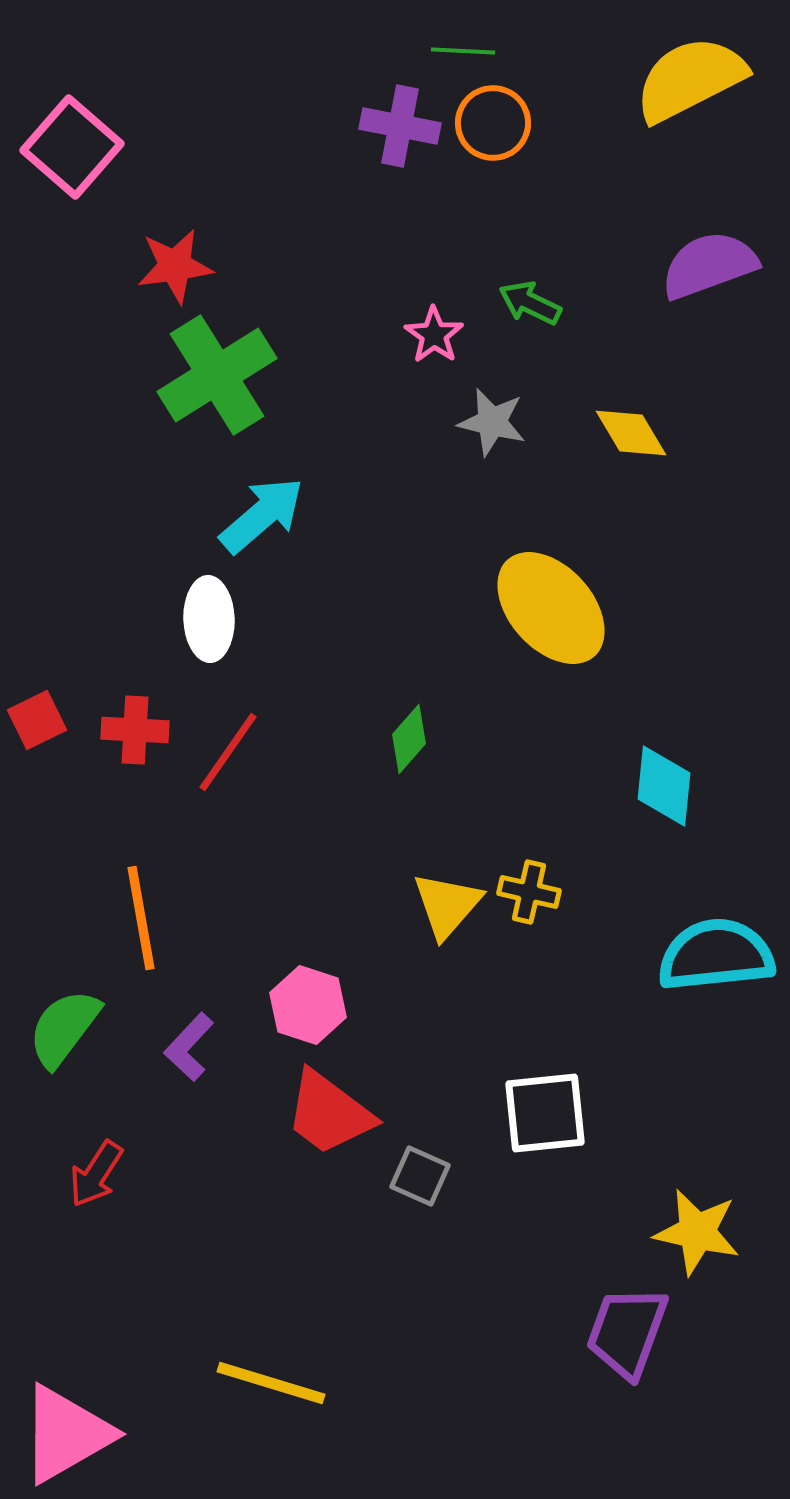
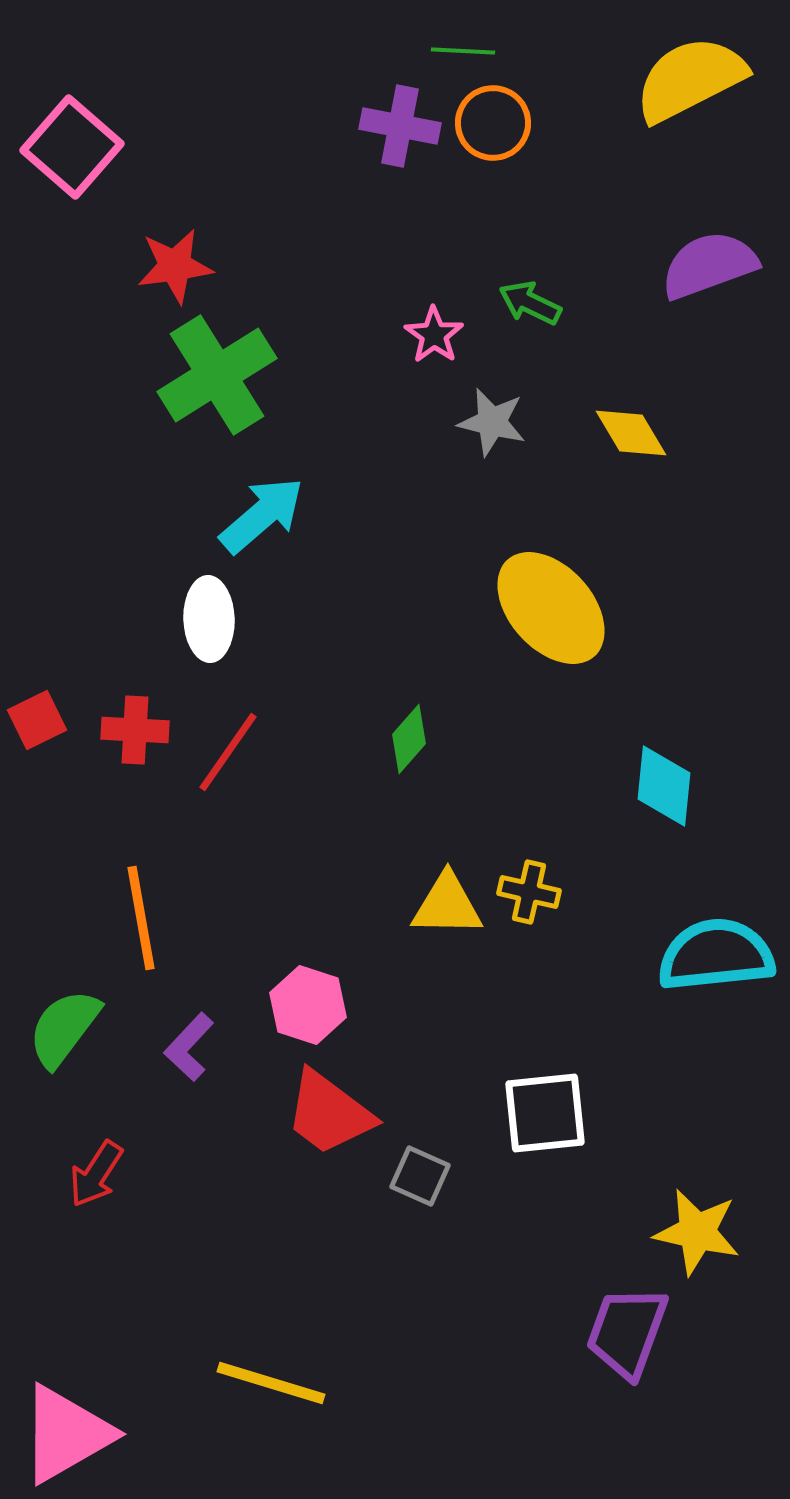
yellow triangle: rotated 50 degrees clockwise
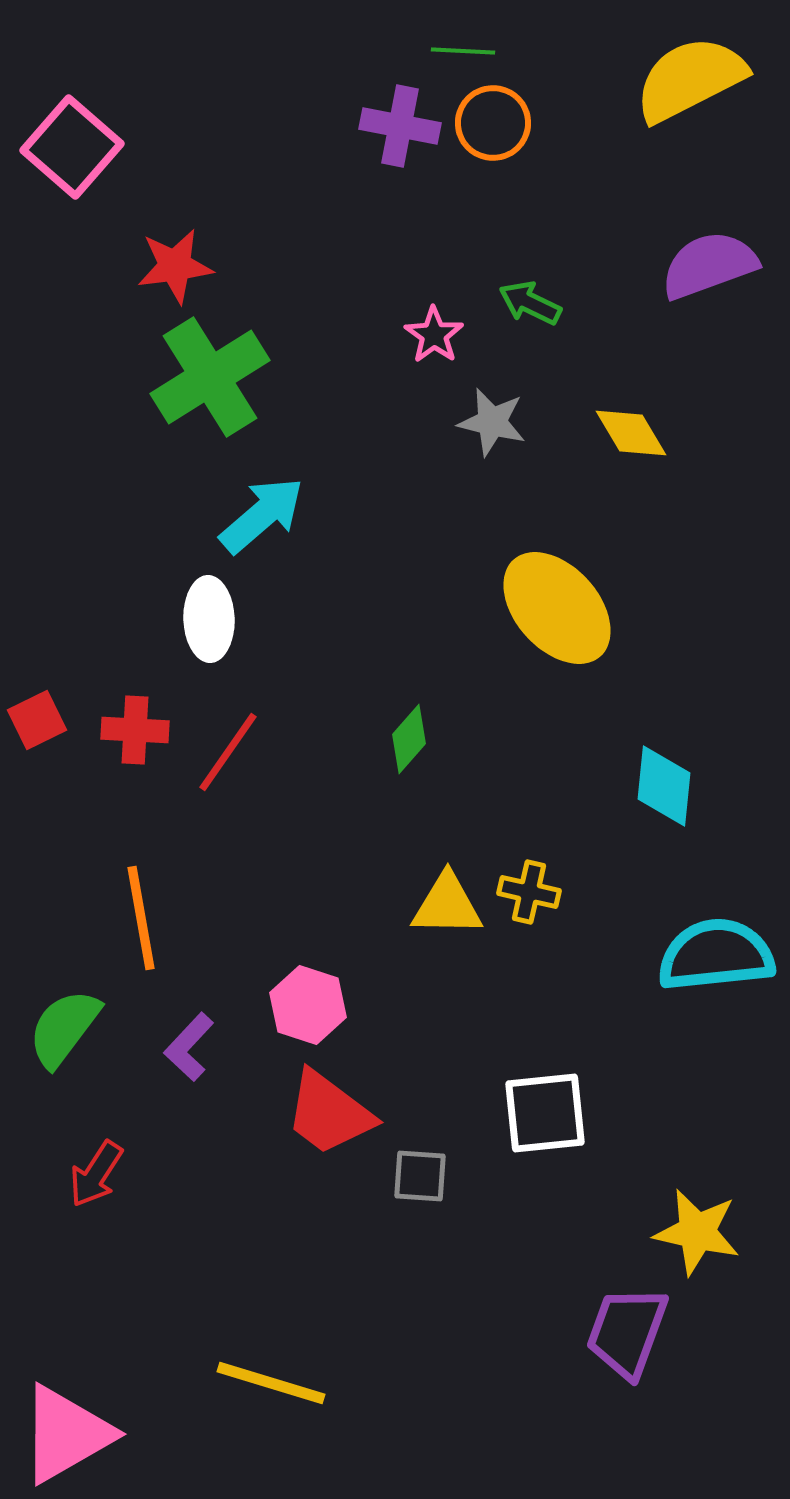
green cross: moved 7 px left, 2 px down
yellow ellipse: moved 6 px right
gray square: rotated 20 degrees counterclockwise
